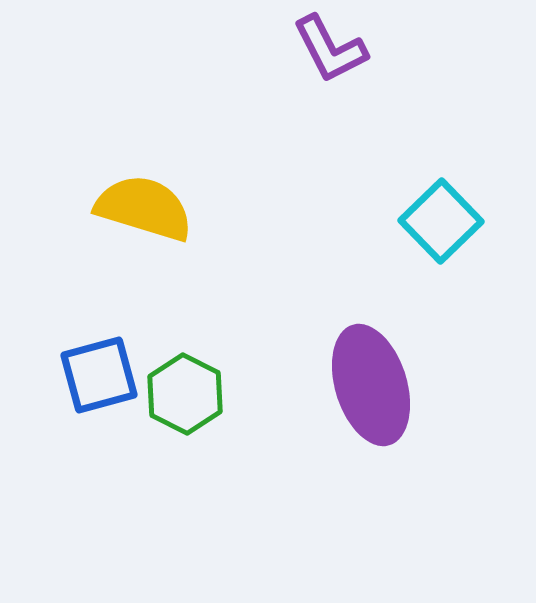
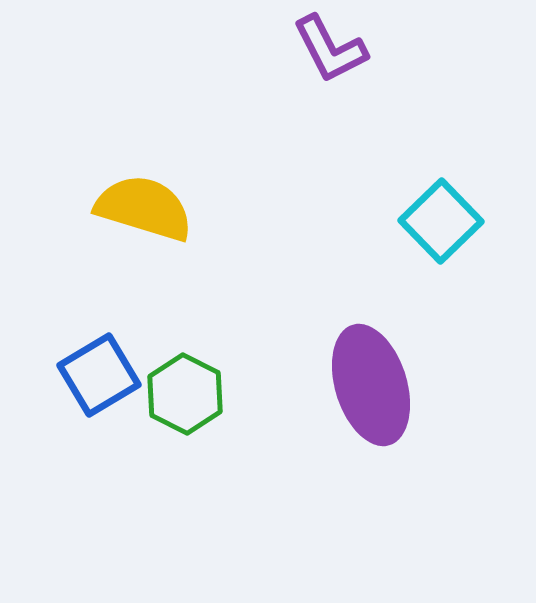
blue square: rotated 16 degrees counterclockwise
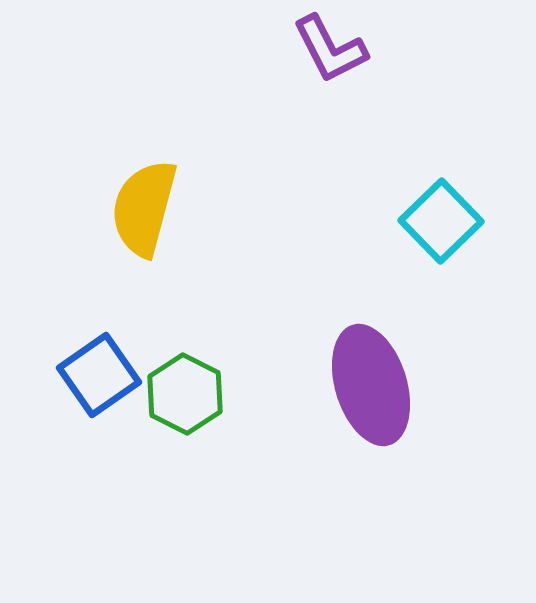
yellow semicircle: rotated 92 degrees counterclockwise
blue square: rotated 4 degrees counterclockwise
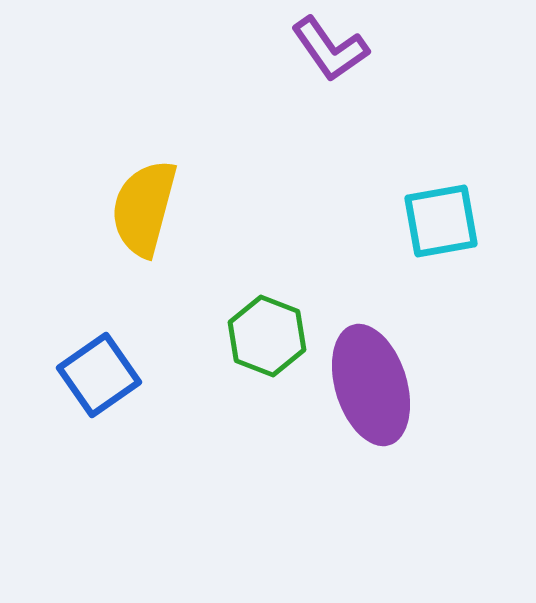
purple L-shape: rotated 8 degrees counterclockwise
cyan square: rotated 34 degrees clockwise
green hexagon: moved 82 px right, 58 px up; rotated 6 degrees counterclockwise
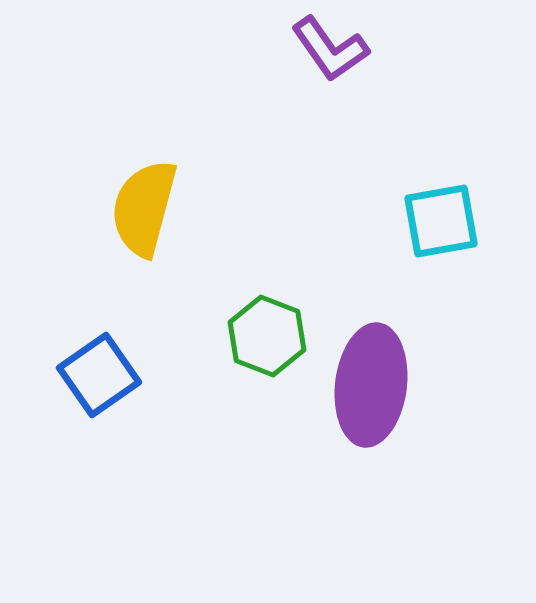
purple ellipse: rotated 24 degrees clockwise
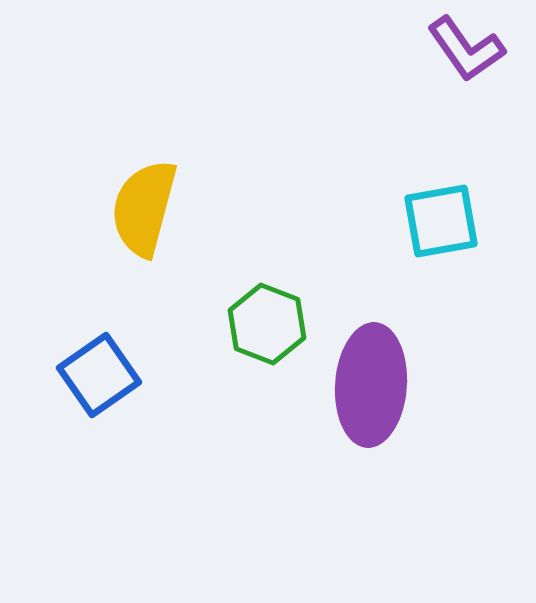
purple L-shape: moved 136 px right
green hexagon: moved 12 px up
purple ellipse: rotated 3 degrees counterclockwise
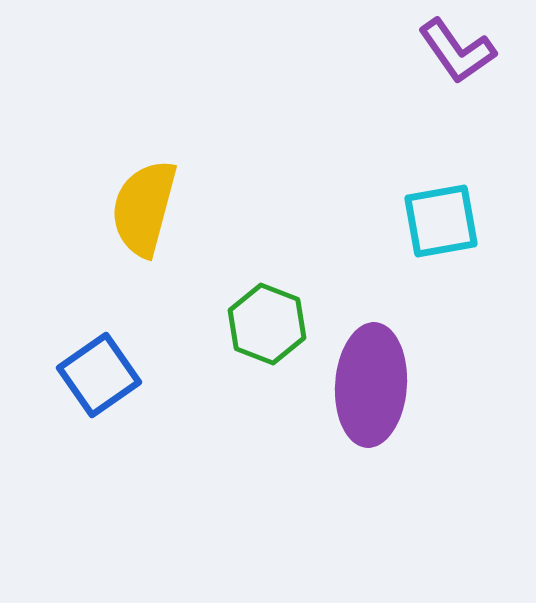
purple L-shape: moved 9 px left, 2 px down
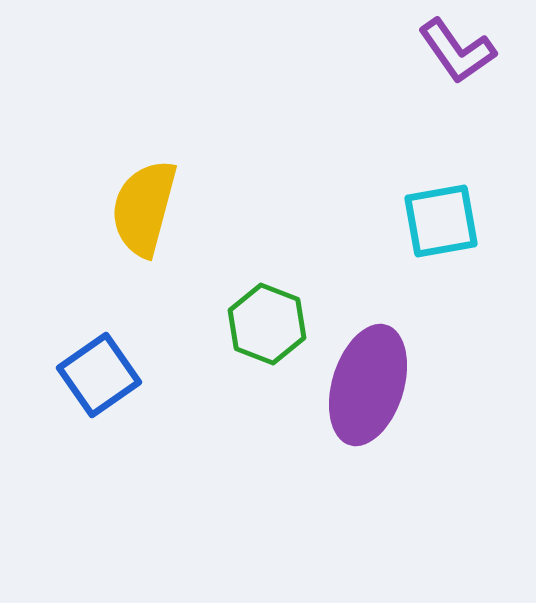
purple ellipse: moved 3 px left; rotated 13 degrees clockwise
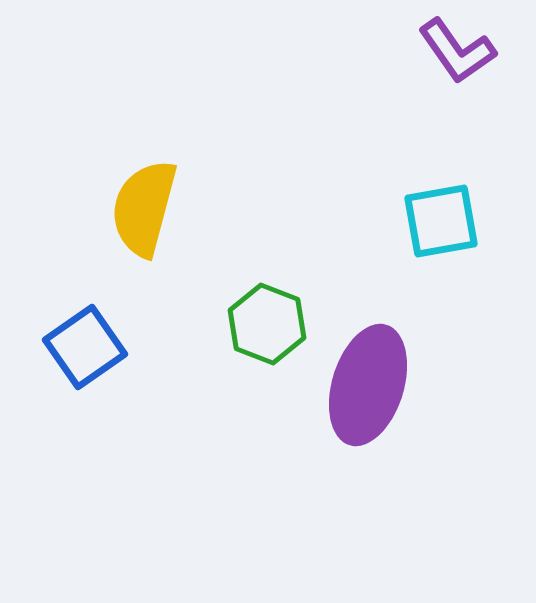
blue square: moved 14 px left, 28 px up
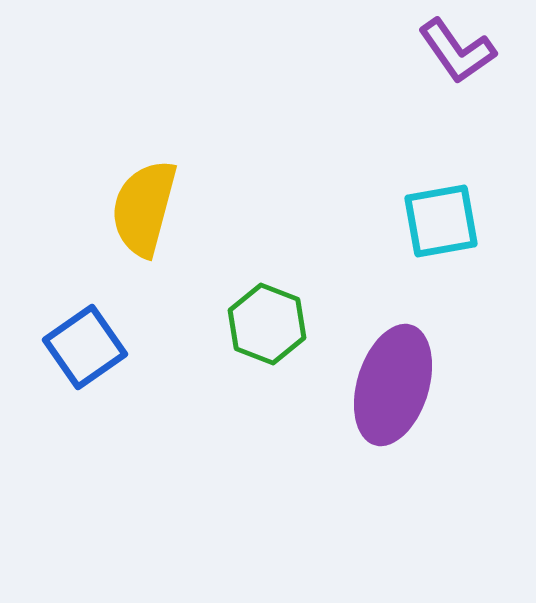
purple ellipse: moved 25 px right
